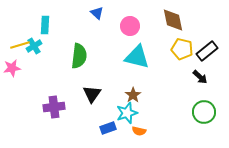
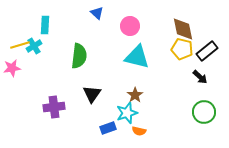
brown diamond: moved 10 px right, 9 px down
brown star: moved 2 px right
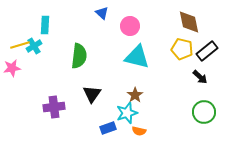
blue triangle: moved 5 px right
brown diamond: moved 6 px right, 7 px up
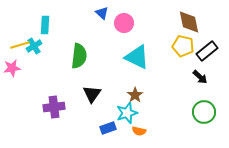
pink circle: moved 6 px left, 3 px up
yellow pentagon: moved 1 px right, 3 px up
cyan triangle: rotated 12 degrees clockwise
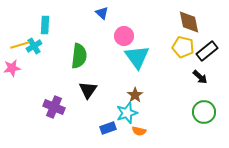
pink circle: moved 13 px down
yellow pentagon: moved 1 px down
cyan triangle: rotated 28 degrees clockwise
black triangle: moved 4 px left, 4 px up
purple cross: rotated 30 degrees clockwise
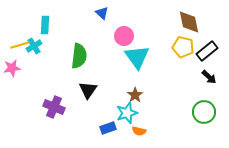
black arrow: moved 9 px right
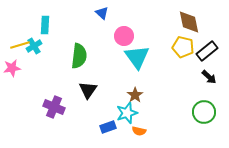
blue rectangle: moved 1 px up
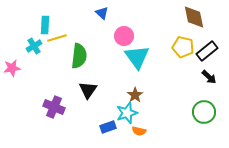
brown diamond: moved 5 px right, 5 px up
yellow line: moved 37 px right, 7 px up
